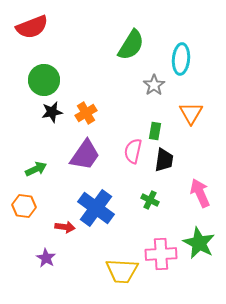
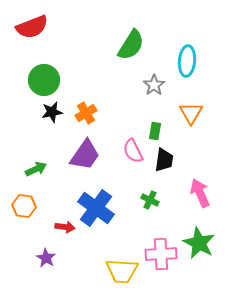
cyan ellipse: moved 6 px right, 2 px down
pink semicircle: rotated 40 degrees counterclockwise
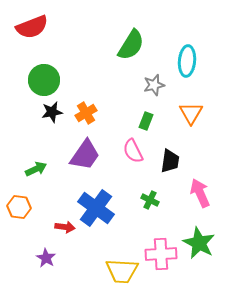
gray star: rotated 20 degrees clockwise
green rectangle: moved 9 px left, 10 px up; rotated 12 degrees clockwise
black trapezoid: moved 6 px right, 1 px down
orange hexagon: moved 5 px left, 1 px down
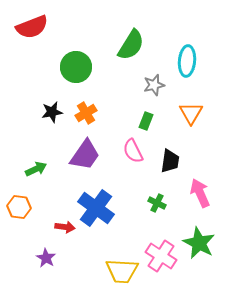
green circle: moved 32 px right, 13 px up
green cross: moved 7 px right, 3 px down
pink cross: moved 2 px down; rotated 36 degrees clockwise
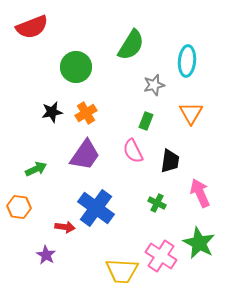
purple star: moved 3 px up
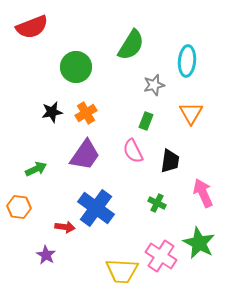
pink arrow: moved 3 px right
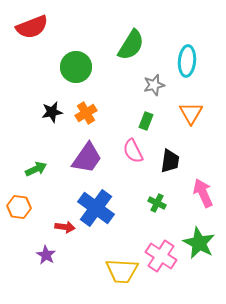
purple trapezoid: moved 2 px right, 3 px down
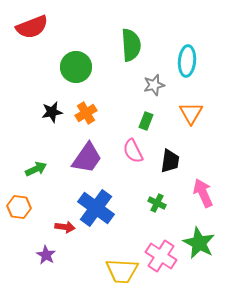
green semicircle: rotated 36 degrees counterclockwise
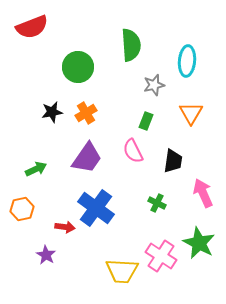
green circle: moved 2 px right
black trapezoid: moved 3 px right
orange hexagon: moved 3 px right, 2 px down; rotated 20 degrees counterclockwise
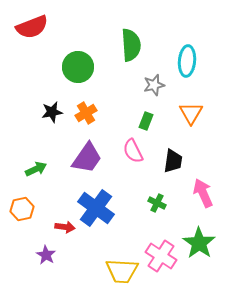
green star: rotated 8 degrees clockwise
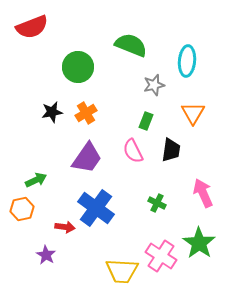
green semicircle: rotated 64 degrees counterclockwise
orange triangle: moved 2 px right
black trapezoid: moved 2 px left, 11 px up
green arrow: moved 11 px down
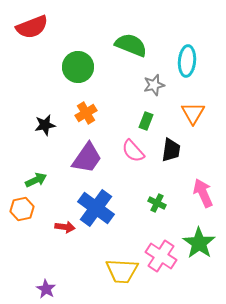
black star: moved 7 px left, 13 px down
pink semicircle: rotated 15 degrees counterclockwise
purple star: moved 34 px down
